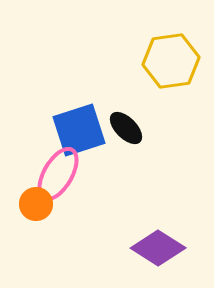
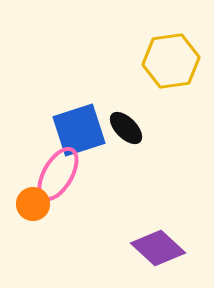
orange circle: moved 3 px left
purple diamond: rotated 10 degrees clockwise
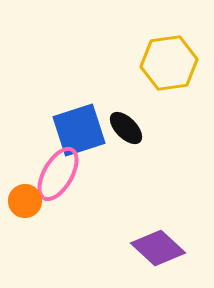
yellow hexagon: moved 2 px left, 2 px down
orange circle: moved 8 px left, 3 px up
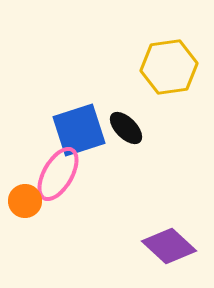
yellow hexagon: moved 4 px down
purple diamond: moved 11 px right, 2 px up
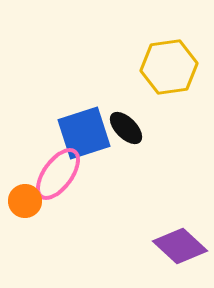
blue square: moved 5 px right, 3 px down
pink ellipse: rotated 6 degrees clockwise
purple diamond: moved 11 px right
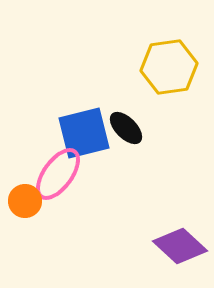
blue square: rotated 4 degrees clockwise
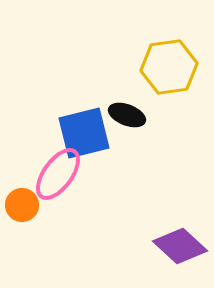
black ellipse: moved 1 px right, 13 px up; rotated 24 degrees counterclockwise
orange circle: moved 3 px left, 4 px down
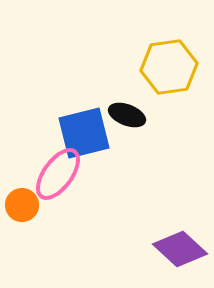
purple diamond: moved 3 px down
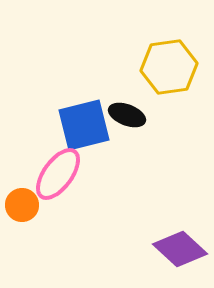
blue square: moved 8 px up
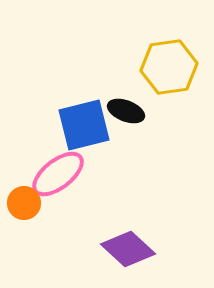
black ellipse: moved 1 px left, 4 px up
pink ellipse: rotated 16 degrees clockwise
orange circle: moved 2 px right, 2 px up
purple diamond: moved 52 px left
